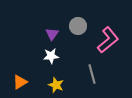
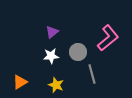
gray circle: moved 26 px down
purple triangle: moved 2 px up; rotated 16 degrees clockwise
pink L-shape: moved 2 px up
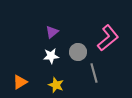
gray line: moved 2 px right, 1 px up
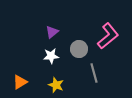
pink L-shape: moved 2 px up
gray circle: moved 1 px right, 3 px up
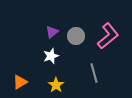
gray circle: moved 3 px left, 13 px up
white star: rotated 14 degrees counterclockwise
yellow star: rotated 14 degrees clockwise
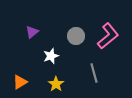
purple triangle: moved 20 px left
yellow star: moved 1 px up
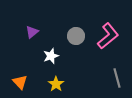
gray line: moved 23 px right, 5 px down
orange triangle: rotated 42 degrees counterclockwise
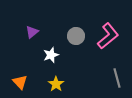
white star: moved 1 px up
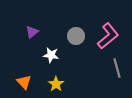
white star: rotated 28 degrees clockwise
gray line: moved 10 px up
orange triangle: moved 4 px right
